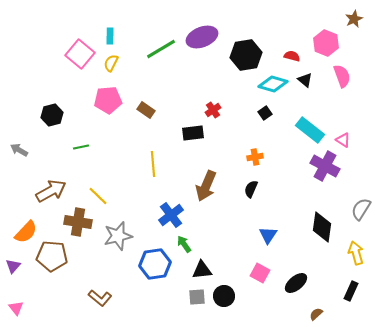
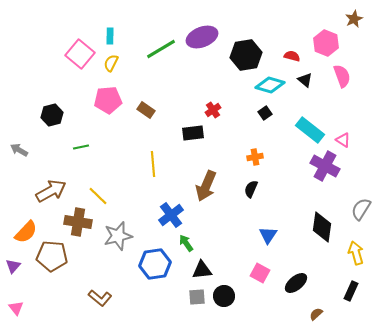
cyan diamond at (273, 84): moved 3 px left, 1 px down
green arrow at (184, 244): moved 2 px right, 1 px up
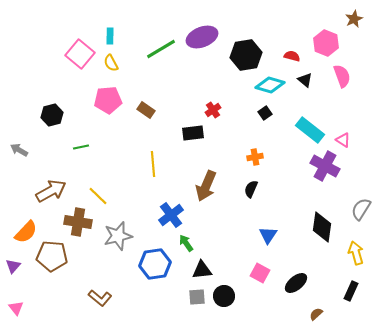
yellow semicircle at (111, 63): rotated 54 degrees counterclockwise
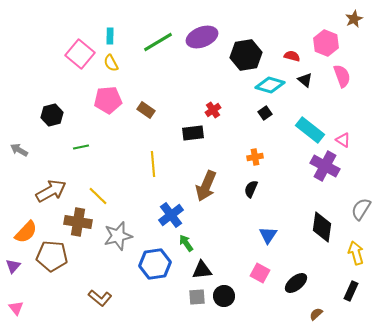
green line at (161, 49): moved 3 px left, 7 px up
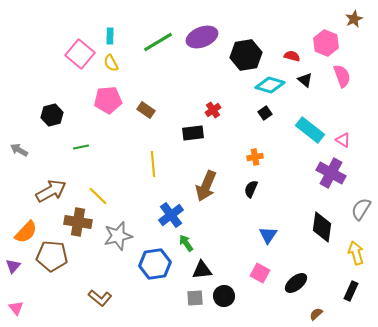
purple cross at (325, 166): moved 6 px right, 7 px down
gray square at (197, 297): moved 2 px left, 1 px down
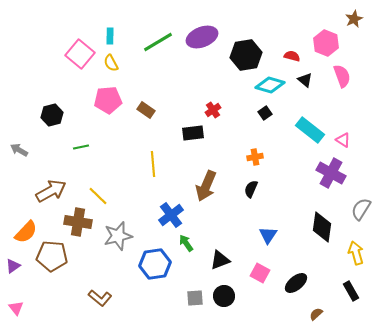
purple triangle at (13, 266): rotated 14 degrees clockwise
black triangle at (202, 270): moved 18 px right, 10 px up; rotated 15 degrees counterclockwise
black rectangle at (351, 291): rotated 54 degrees counterclockwise
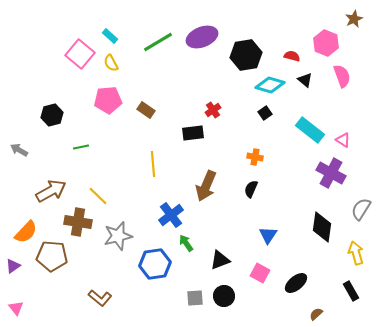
cyan rectangle at (110, 36): rotated 49 degrees counterclockwise
orange cross at (255, 157): rotated 21 degrees clockwise
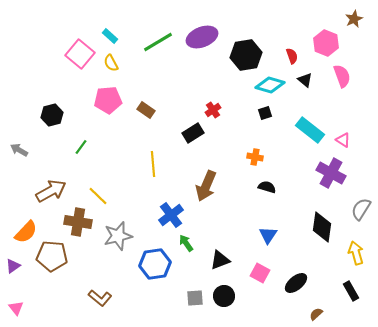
red semicircle at (292, 56): rotated 56 degrees clockwise
black square at (265, 113): rotated 16 degrees clockwise
black rectangle at (193, 133): rotated 25 degrees counterclockwise
green line at (81, 147): rotated 42 degrees counterclockwise
black semicircle at (251, 189): moved 16 px right, 2 px up; rotated 84 degrees clockwise
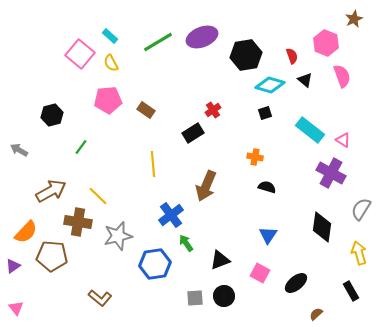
yellow arrow at (356, 253): moved 3 px right
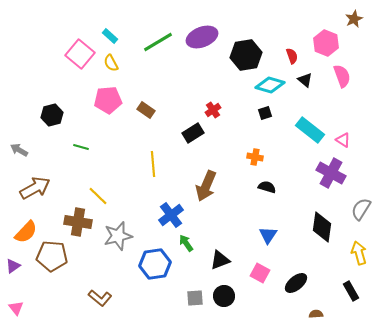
green line at (81, 147): rotated 70 degrees clockwise
brown arrow at (51, 191): moved 16 px left, 3 px up
brown semicircle at (316, 314): rotated 40 degrees clockwise
